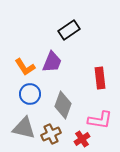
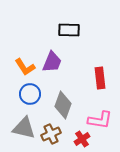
black rectangle: rotated 35 degrees clockwise
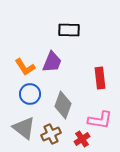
gray triangle: rotated 25 degrees clockwise
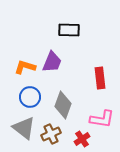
orange L-shape: rotated 140 degrees clockwise
blue circle: moved 3 px down
pink L-shape: moved 2 px right, 1 px up
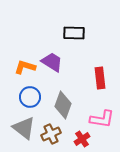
black rectangle: moved 5 px right, 3 px down
purple trapezoid: rotated 80 degrees counterclockwise
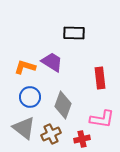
red cross: rotated 21 degrees clockwise
